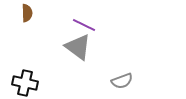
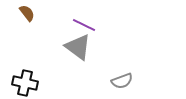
brown semicircle: rotated 36 degrees counterclockwise
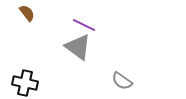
gray semicircle: rotated 55 degrees clockwise
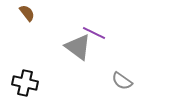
purple line: moved 10 px right, 8 px down
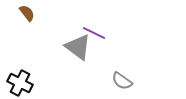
black cross: moved 5 px left; rotated 15 degrees clockwise
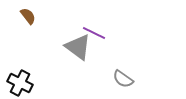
brown semicircle: moved 1 px right, 3 px down
gray semicircle: moved 1 px right, 2 px up
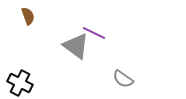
brown semicircle: rotated 18 degrees clockwise
gray triangle: moved 2 px left, 1 px up
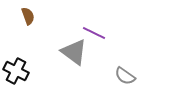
gray triangle: moved 2 px left, 6 px down
gray semicircle: moved 2 px right, 3 px up
black cross: moved 4 px left, 12 px up
